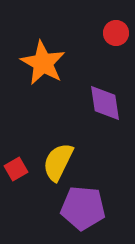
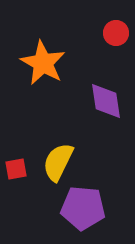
purple diamond: moved 1 px right, 2 px up
red square: rotated 20 degrees clockwise
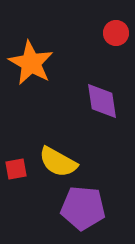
orange star: moved 12 px left
purple diamond: moved 4 px left
yellow semicircle: rotated 87 degrees counterclockwise
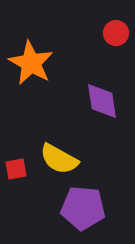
yellow semicircle: moved 1 px right, 3 px up
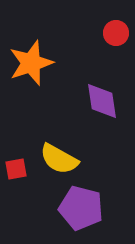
orange star: rotated 24 degrees clockwise
purple pentagon: moved 2 px left; rotated 9 degrees clockwise
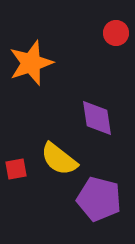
purple diamond: moved 5 px left, 17 px down
yellow semicircle: rotated 9 degrees clockwise
purple pentagon: moved 18 px right, 9 px up
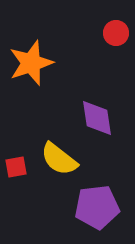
red square: moved 2 px up
purple pentagon: moved 2 px left, 8 px down; rotated 21 degrees counterclockwise
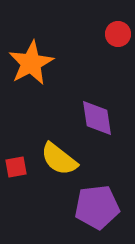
red circle: moved 2 px right, 1 px down
orange star: rotated 9 degrees counterclockwise
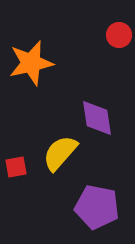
red circle: moved 1 px right, 1 px down
orange star: rotated 15 degrees clockwise
yellow semicircle: moved 1 px right, 6 px up; rotated 93 degrees clockwise
purple pentagon: rotated 18 degrees clockwise
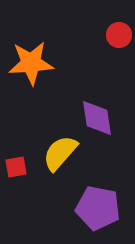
orange star: rotated 9 degrees clockwise
purple pentagon: moved 1 px right, 1 px down
